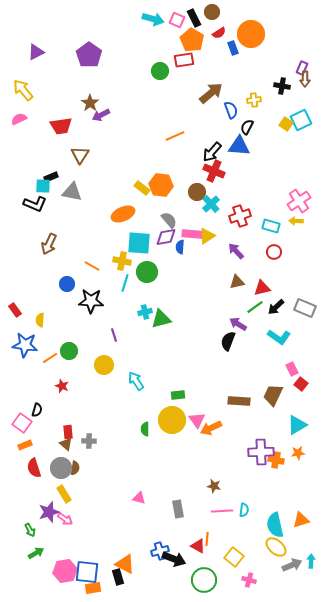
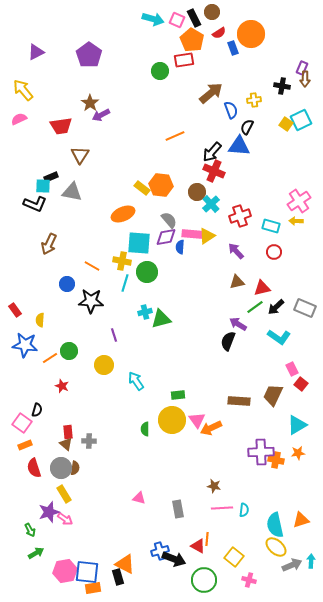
pink line at (222, 511): moved 3 px up
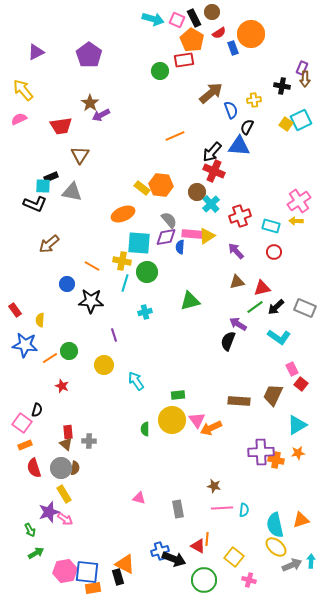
brown arrow at (49, 244): rotated 25 degrees clockwise
green triangle at (161, 319): moved 29 px right, 18 px up
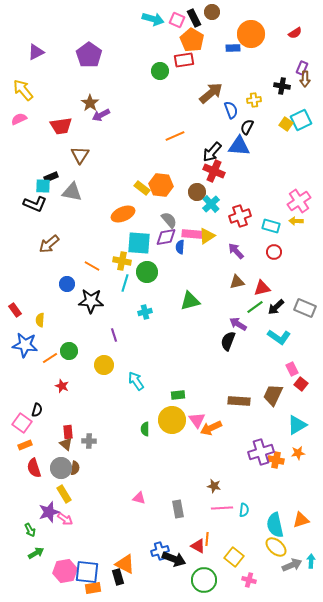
red semicircle at (219, 33): moved 76 px right
blue rectangle at (233, 48): rotated 72 degrees counterclockwise
purple cross at (261, 452): rotated 15 degrees counterclockwise
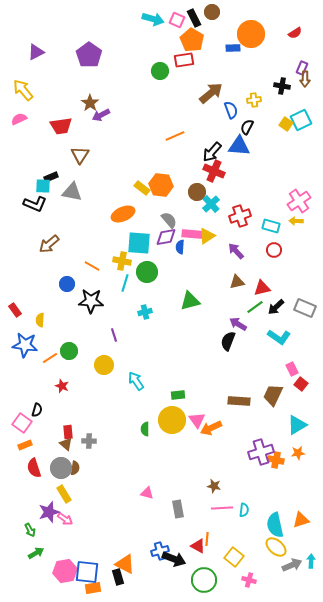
red circle at (274, 252): moved 2 px up
pink triangle at (139, 498): moved 8 px right, 5 px up
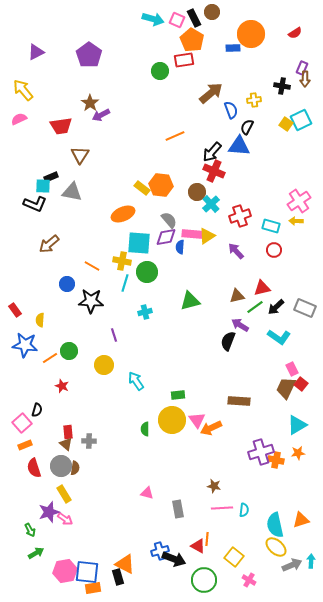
brown triangle at (237, 282): moved 14 px down
purple arrow at (238, 324): moved 2 px right, 1 px down
brown trapezoid at (273, 395): moved 13 px right, 7 px up
pink square at (22, 423): rotated 12 degrees clockwise
gray circle at (61, 468): moved 2 px up
pink cross at (249, 580): rotated 16 degrees clockwise
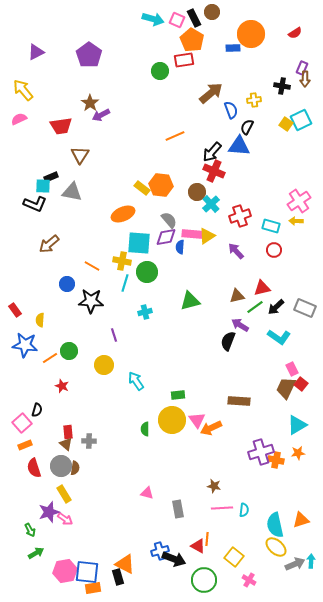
gray arrow at (292, 565): moved 3 px right, 1 px up
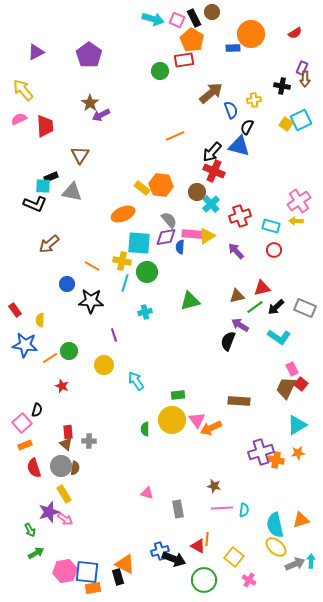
red trapezoid at (61, 126): moved 16 px left; rotated 85 degrees counterclockwise
blue triangle at (239, 146): rotated 10 degrees clockwise
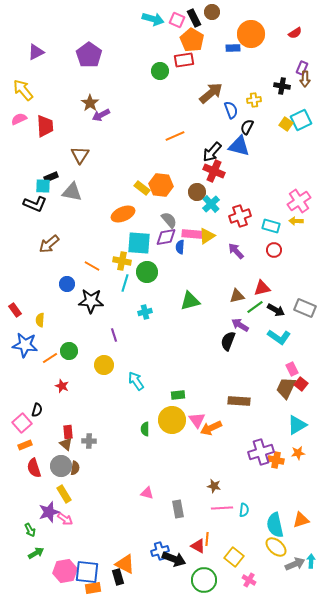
black arrow at (276, 307): moved 3 px down; rotated 108 degrees counterclockwise
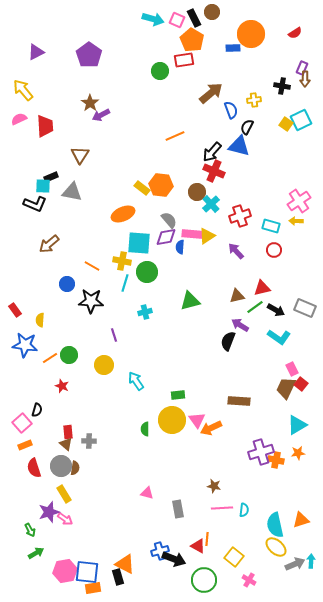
green circle at (69, 351): moved 4 px down
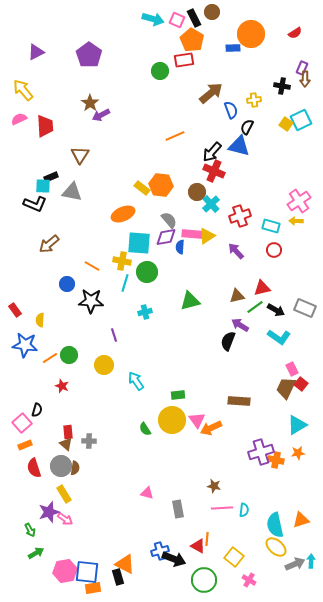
green semicircle at (145, 429): rotated 32 degrees counterclockwise
